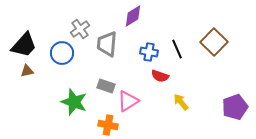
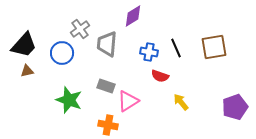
brown square: moved 5 px down; rotated 36 degrees clockwise
black line: moved 1 px left, 1 px up
green star: moved 5 px left, 2 px up
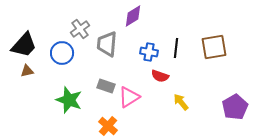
black line: rotated 30 degrees clockwise
pink triangle: moved 1 px right, 4 px up
purple pentagon: rotated 10 degrees counterclockwise
orange cross: moved 1 px down; rotated 30 degrees clockwise
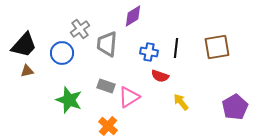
brown square: moved 3 px right
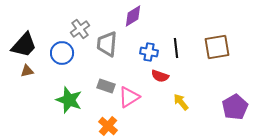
black line: rotated 12 degrees counterclockwise
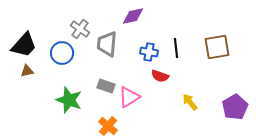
purple diamond: rotated 20 degrees clockwise
gray cross: rotated 18 degrees counterclockwise
yellow arrow: moved 9 px right
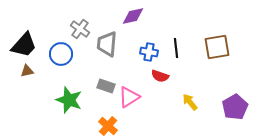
blue circle: moved 1 px left, 1 px down
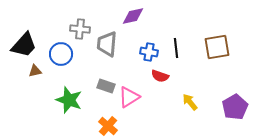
gray cross: rotated 30 degrees counterclockwise
brown triangle: moved 8 px right
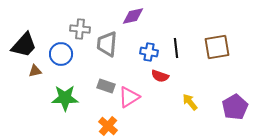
green star: moved 4 px left, 2 px up; rotated 20 degrees counterclockwise
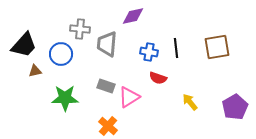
red semicircle: moved 2 px left, 2 px down
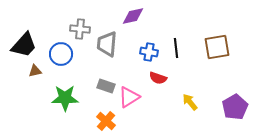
orange cross: moved 2 px left, 5 px up
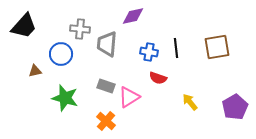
black trapezoid: moved 19 px up
green star: rotated 16 degrees clockwise
